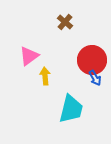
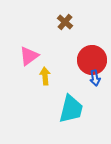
blue arrow: rotated 21 degrees clockwise
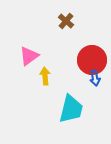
brown cross: moved 1 px right, 1 px up
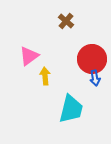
red circle: moved 1 px up
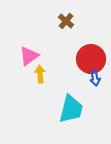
red circle: moved 1 px left
yellow arrow: moved 5 px left, 2 px up
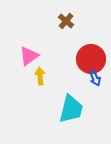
yellow arrow: moved 2 px down
blue arrow: rotated 14 degrees counterclockwise
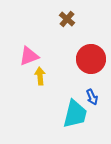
brown cross: moved 1 px right, 2 px up
pink triangle: rotated 15 degrees clockwise
blue arrow: moved 3 px left, 19 px down
cyan trapezoid: moved 4 px right, 5 px down
